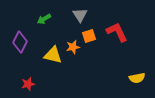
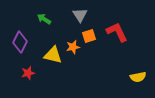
green arrow: rotated 64 degrees clockwise
yellow semicircle: moved 1 px right, 1 px up
red star: moved 11 px up
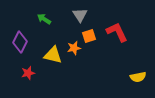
orange star: moved 1 px right, 1 px down
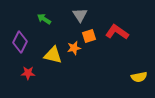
red L-shape: rotated 30 degrees counterclockwise
red star: rotated 16 degrees clockwise
yellow semicircle: moved 1 px right
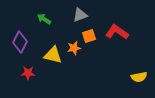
gray triangle: rotated 42 degrees clockwise
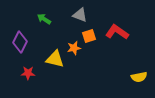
gray triangle: rotated 42 degrees clockwise
yellow triangle: moved 2 px right, 4 px down
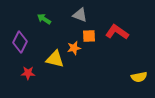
orange square: rotated 16 degrees clockwise
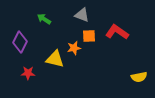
gray triangle: moved 2 px right
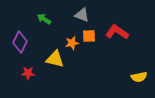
orange star: moved 2 px left, 5 px up
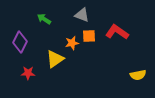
yellow triangle: rotated 48 degrees counterclockwise
yellow semicircle: moved 1 px left, 2 px up
